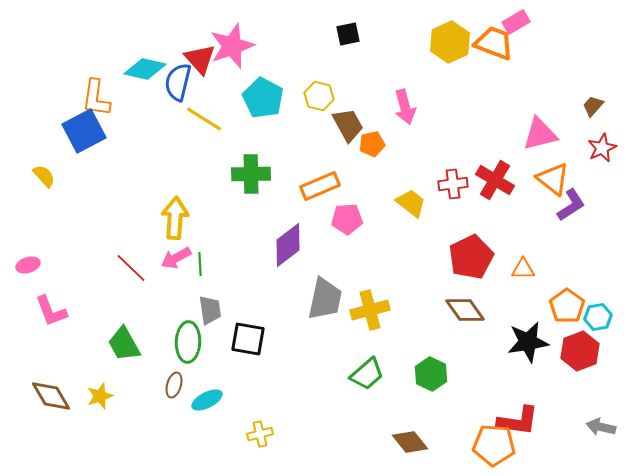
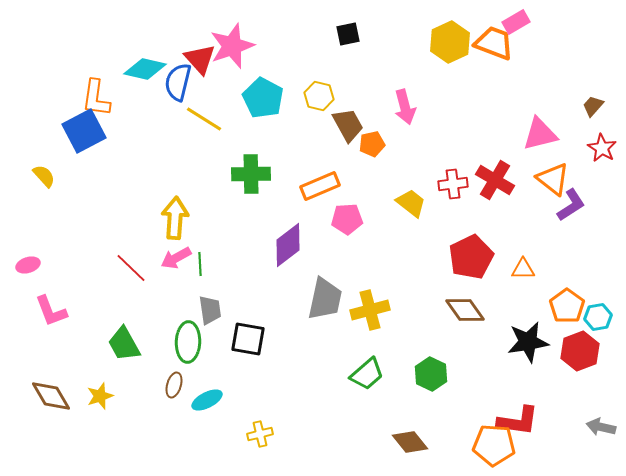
red star at (602, 148): rotated 16 degrees counterclockwise
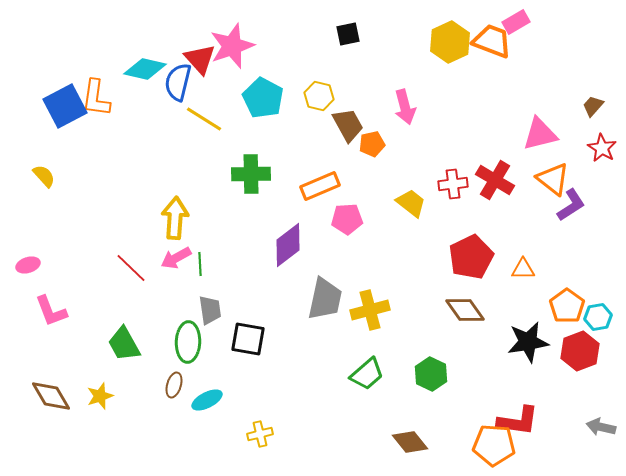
orange trapezoid at (494, 43): moved 2 px left, 2 px up
blue square at (84, 131): moved 19 px left, 25 px up
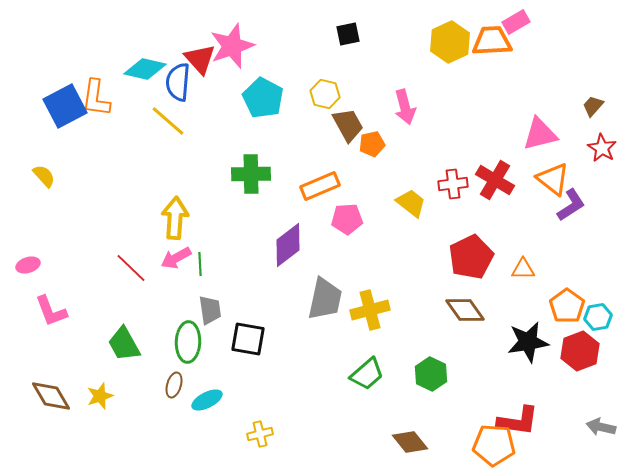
orange trapezoid at (492, 41): rotated 24 degrees counterclockwise
blue semicircle at (178, 82): rotated 9 degrees counterclockwise
yellow hexagon at (319, 96): moved 6 px right, 2 px up
yellow line at (204, 119): moved 36 px left, 2 px down; rotated 9 degrees clockwise
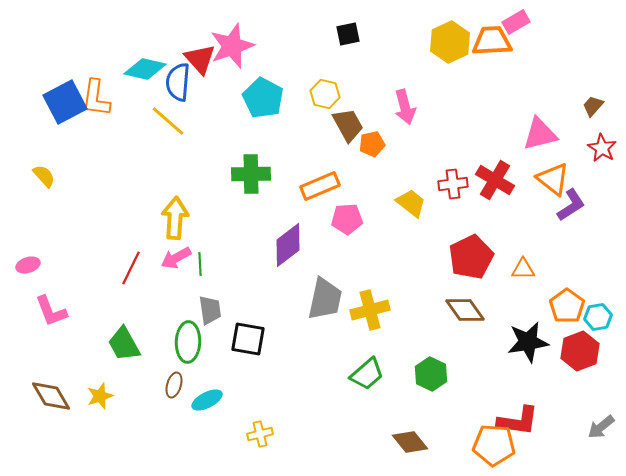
blue square at (65, 106): moved 4 px up
red line at (131, 268): rotated 72 degrees clockwise
gray arrow at (601, 427): rotated 52 degrees counterclockwise
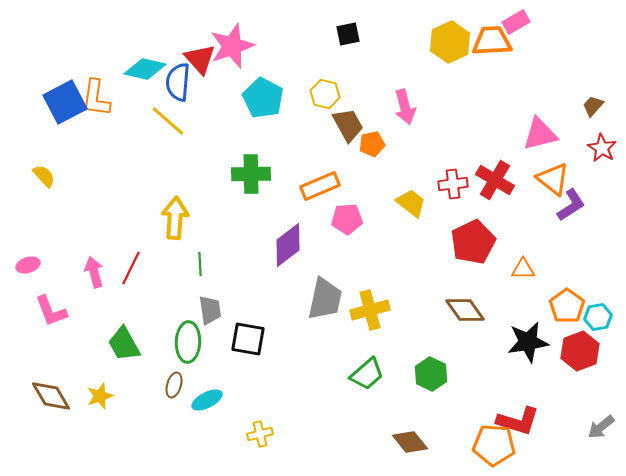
red pentagon at (471, 257): moved 2 px right, 15 px up
pink arrow at (176, 258): moved 82 px left, 14 px down; rotated 104 degrees clockwise
red L-shape at (518, 421): rotated 9 degrees clockwise
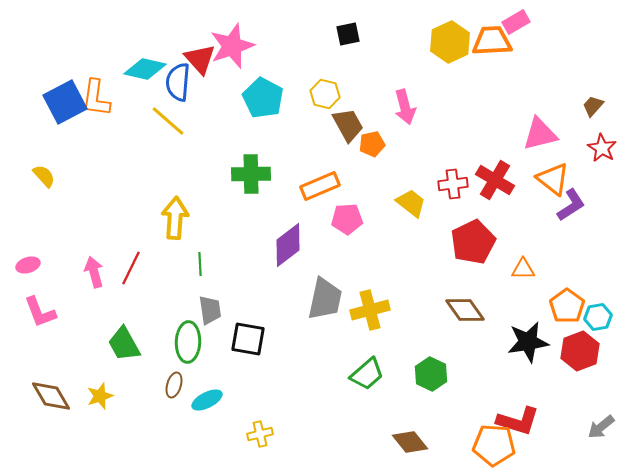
pink L-shape at (51, 311): moved 11 px left, 1 px down
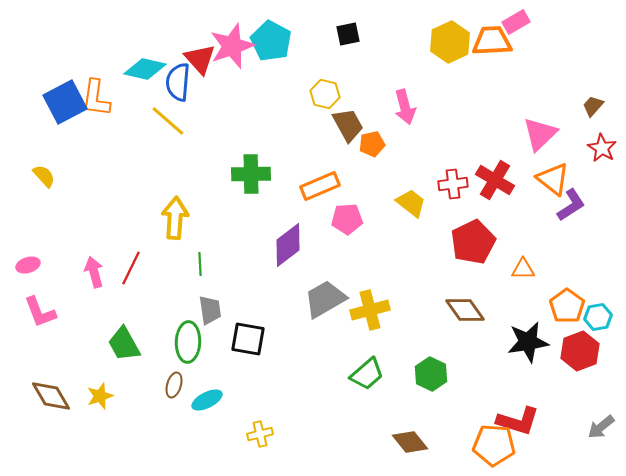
cyan pentagon at (263, 98): moved 8 px right, 57 px up
pink triangle at (540, 134): rotated 30 degrees counterclockwise
gray trapezoid at (325, 299): rotated 132 degrees counterclockwise
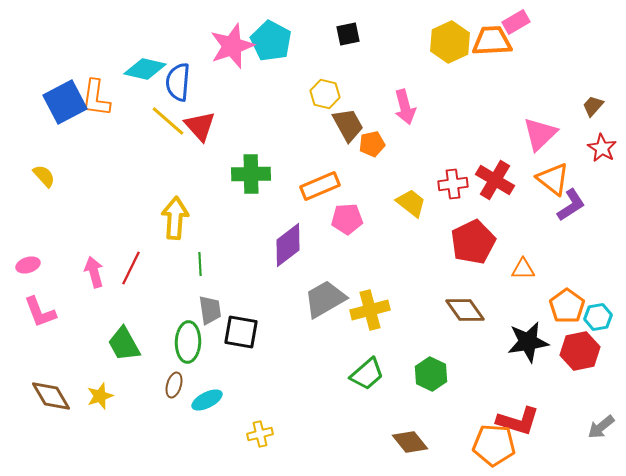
red triangle at (200, 59): moved 67 px down
black square at (248, 339): moved 7 px left, 7 px up
red hexagon at (580, 351): rotated 9 degrees clockwise
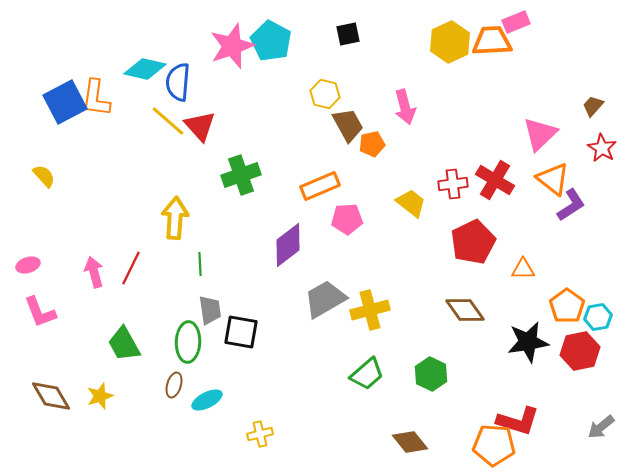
pink rectangle at (516, 22): rotated 8 degrees clockwise
green cross at (251, 174): moved 10 px left, 1 px down; rotated 18 degrees counterclockwise
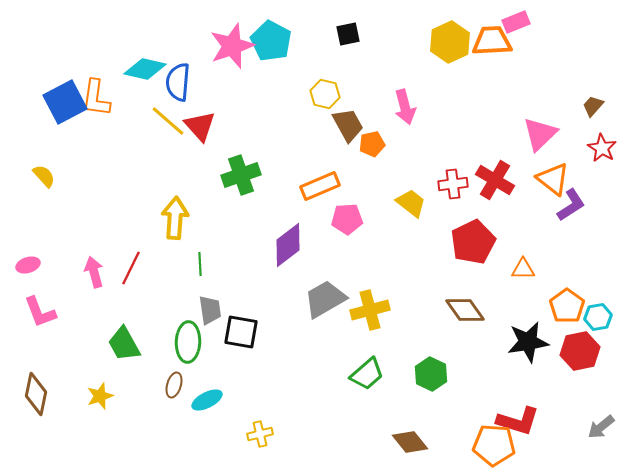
brown diamond at (51, 396): moved 15 px left, 2 px up; rotated 42 degrees clockwise
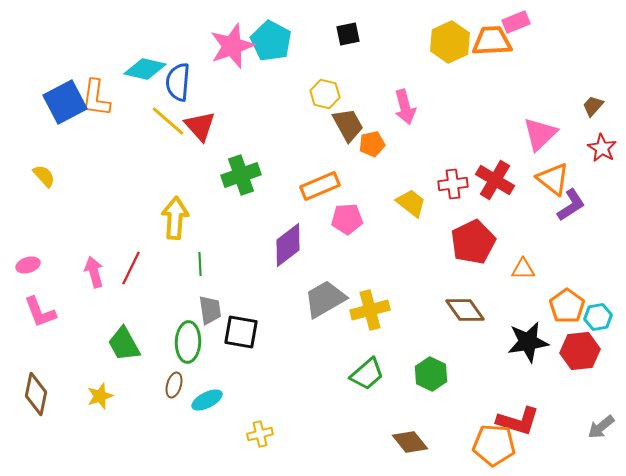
red hexagon at (580, 351): rotated 6 degrees clockwise
